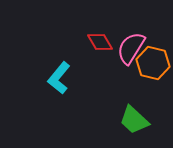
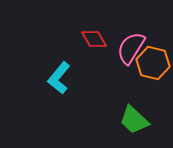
red diamond: moved 6 px left, 3 px up
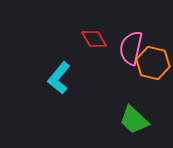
pink semicircle: rotated 20 degrees counterclockwise
